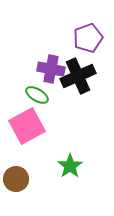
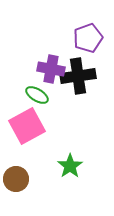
black cross: rotated 16 degrees clockwise
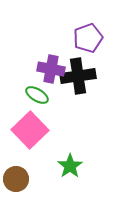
pink square: moved 3 px right, 4 px down; rotated 15 degrees counterclockwise
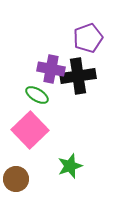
green star: rotated 15 degrees clockwise
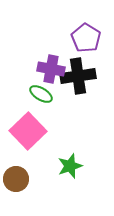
purple pentagon: moved 2 px left; rotated 20 degrees counterclockwise
green ellipse: moved 4 px right, 1 px up
pink square: moved 2 px left, 1 px down
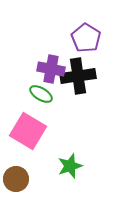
pink square: rotated 15 degrees counterclockwise
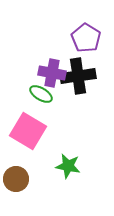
purple cross: moved 1 px right, 4 px down
green star: moved 2 px left; rotated 30 degrees clockwise
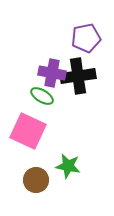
purple pentagon: rotated 28 degrees clockwise
green ellipse: moved 1 px right, 2 px down
pink square: rotated 6 degrees counterclockwise
brown circle: moved 20 px right, 1 px down
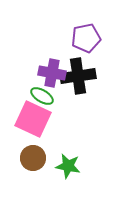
pink square: moved 5 px right, 12 px up
brown circle: moved 3 px left, 22 px up
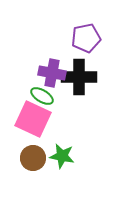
black cross: moved 1 px right, 1 px down; rotated 8 degrees clockwise
green star: moved 6 px left, 10 px up
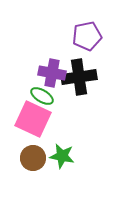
purple pentagon: moved 1 px right, 2 px up
black cross: rotated 8 degrees counterclockwise
